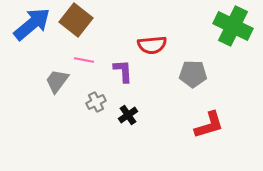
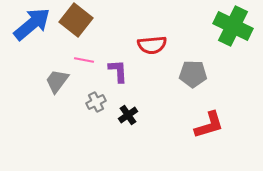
purple L-shape: moved 5 px left
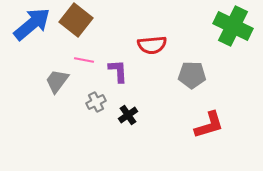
gray pentagon: moved 1 px left, 1 px down
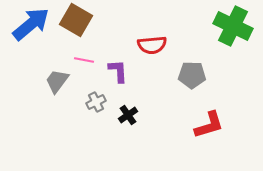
brown square: rotated 8 degrees counterclockwise
blue arrow: moved 1 px left
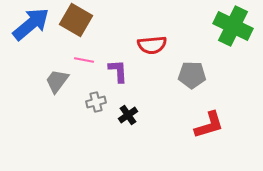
gray cross: rotated 12 degrees clockwise
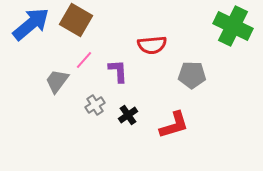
pink line: rotated 60 degrees counterclockwise
gray cross: moved 1 px left, 3 px down; rotated 18 degrees counterclockwise
red L-shape: moved 35 px left
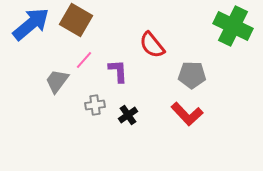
red semicircle: rotated 56 degrees clockwise
gray cross: rotated 24 degrees clockwise
red L-shape: moved 13 px right, 11 px up; rotated 64 degrees clockwise
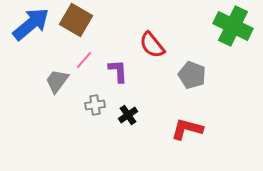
gray pentagon: rotated 20 degrees clockwise
red L-shape: moved 15 px down; rotated 148 degrees clockwise
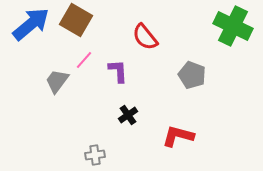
red semicircle: moved 7 px left, 8 px up
gray cross: moved 50 px down
red L-shape: moved 9 px left, 7 px down
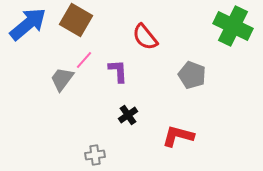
blue arrow: moved 3 px left
gray trapezoid: moved 5 px right, 2 px up
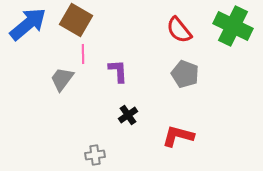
red semicircle: moved 34 px right, 7 px up
pink line: moved 1 px left, 6 px up; rotated 42 degrees counterclockwise
gray pentagon: moved 7 px left, 1 px up
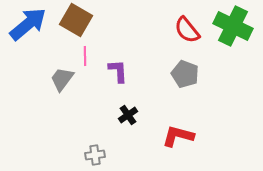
red semicircle: moved 8 px right
pink line: moved 2 px right, 2 px down
